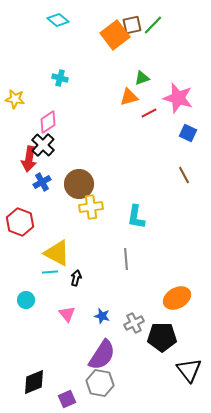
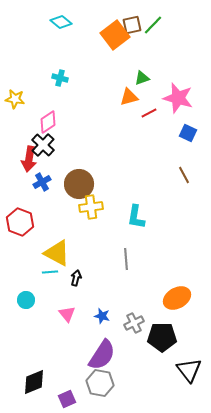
cyan diamond: moved 3 px right, 2 px down
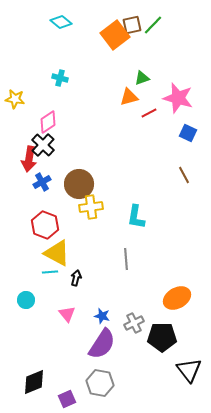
red hexagon: moved 25 px right, 3 px down
purple semicircle: moved 11 px up
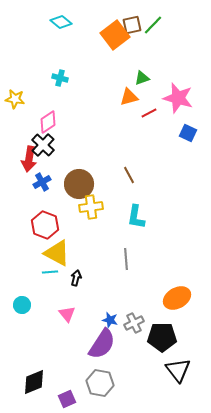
brown line: moved 55 px left
cyan circle: moved 4 px left, 5 px down
blue star: moved 8 px right, 4 px down
black triangle: moved 11 px left
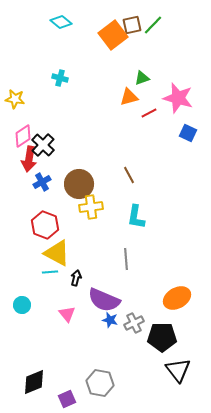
orange square: moved 2 px left
pink diamond: moved 25 px left, 14 px down
purple semicircle: moved 2 px right, 44 px up; rotated 80 degrees clockwise
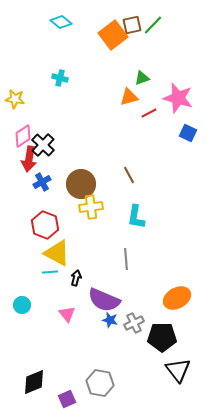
brown circle: moved 2 px right
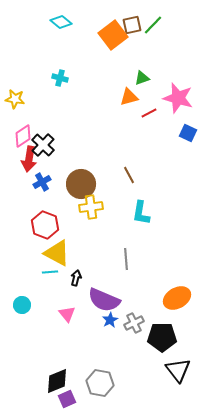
cyan L-shape: moved 5 px right, 4 px up
blue star: rotated 28 degrees clockwise
black diamond: moved 23 px right, 1 px up
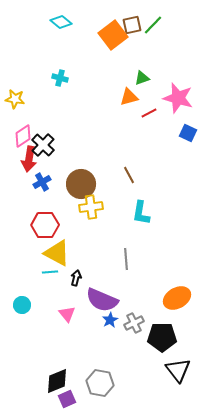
red hexagon: rotated 20 degrees counterclockwise
purple semicircle: moved 2 px left
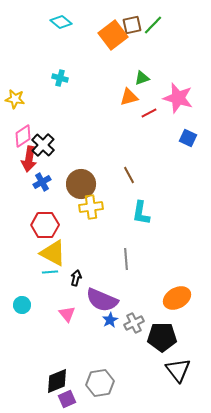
blue square: moved 5 px down
yellow triangle: moved 4 px left
gray hexagon: rotated 20 degrees counterclockwise
